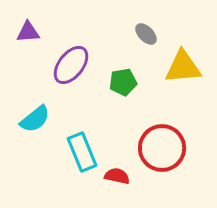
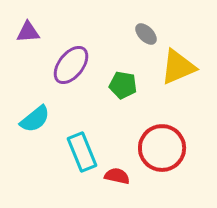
yellow triangle: moved 5 px left; rotated 18 degrees counterclockwise
green pentagon: moved 3 px down; rotated 20 degrees clockwise
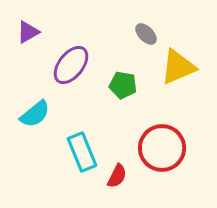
purple triangle: rotated 25 degrees counterclockwise
cyan semicircle: moved 5 px up
red semicircle: rotated 105 degrees clockwise
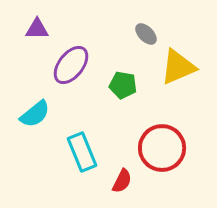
purple triangle: moved 9 px right, 3 px up; rotated 30 degrees clockwise
red semicircle: moved 5 px right, 5 px down
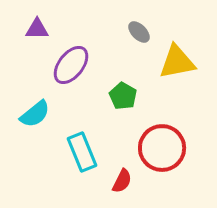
gray ellipse: moved 7 px left, 2 px up
yellow triangle: moved 1 px left, 5 px up; rotated 12 degrees clockwise
green pentagon: moved 11 px down; rotated 20 degrees clockwise
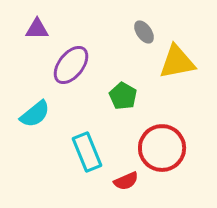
gray ellipse: moved 5 px right; rotated 10 degrees clockwise
cyan rectangle: moved 5 px right
red semicircle: moved 4 px right; rotated 40 degrees clockwise
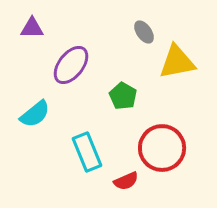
purple triangle: moved 5 px left, 1 px up
